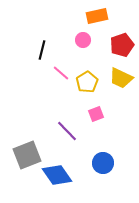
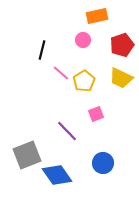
yellow pentagon: moved 3 px left, 1 px up
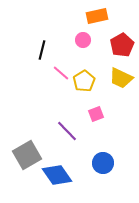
red pentagon: rotated 10 degrees counterclockwise
gray square: rotated 8 degrees counterclockwise
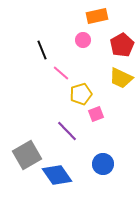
black line: rotated 36 degrees counterclockwise
yellow pentagon: moved 3 px left, 13 px down; rotated 15 degrees clockwise
blue circle: moved 1 px down
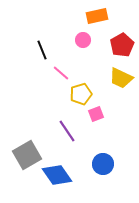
purple line: rotated 10 degrees clockwise
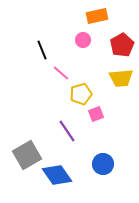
yellow trapezoid: rotated 30 degrees counterclockwise
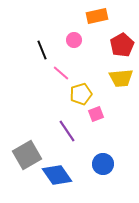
pink circle: moved 9 px left
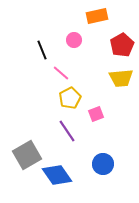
yellow pentagon: moved 11 px left, 4 px down; rotated 10 degrees counterclockwise
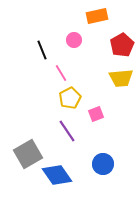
pink line: rotated 18 degrees clockwise
gray square: moved 1 px right, 1 px up
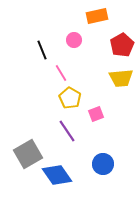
yellow pentagon: rotated 15 degrees counterclockwise
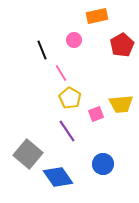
yellow trapezoid: moved 26 px down
gray square: rotated 20 degrees counterclockwise
blue diamond: moved 1 px right, 2 px down
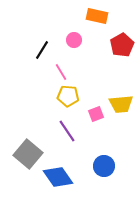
orange rectangle: rotated 25 degrees clockwise
black line: rotated 54 degrees clockwise
pink line: moved 1 px up
yellow pentagon: moved 2 px left, 2 px up; rotated 25 degrees counterclockwise
blue circle: moved 1 px right, 2 px down
